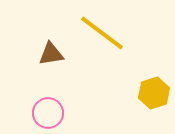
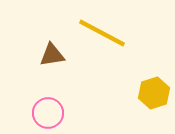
yellow line: rotated 9 degrees counterclockwise
brown triangle: moved 1 px right, 1 px down
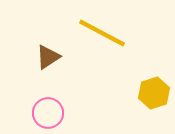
brown triangle: moved 4 px left, 2 px down; rotated 24 degrees counterclockwise
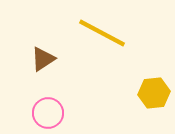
brown triangle: moved 5 px left, 2 px down
yellow hexagon: rotated 12 degrees clockwise
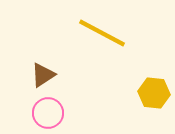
brown triangle: moved 16 px down
yellow hexagon: rotated 12 degrees clockwise
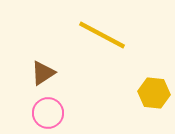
yellow line: moved 2 px down
brown triangle: moved 2 px up
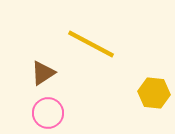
yellow line: moved 11 px left, 9 px down
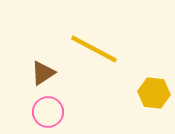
yellow line: moved 3 px right, 5 px down
pink circle: moved 1 px up
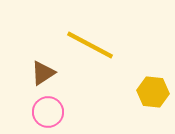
yellow line: moved 4 px left, 4 px up
yellow hexagon: moved 1 px left, 1 px up
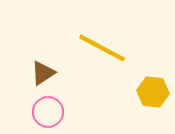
yellow line: moved 12 px right, 3 px down
